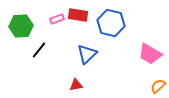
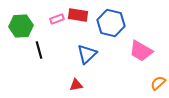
black line: rotated 54 degrees counterclockwise
pink trapezoid: moved 9 px left, 3 px up
orange semicircle: moved 3 px up
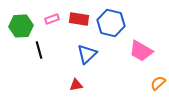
red rectangle: moved 1 px right, 4 px down
pink rectangle: moved 5 px left
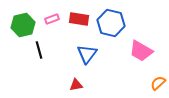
green hexagon: moved 2 px right, 1 px up; rotated 10 degrees counterclockwise
blue triangle: rotated 10 degrees counterclockwise
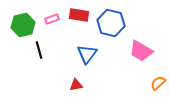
red rectangle: moved 4 px up
